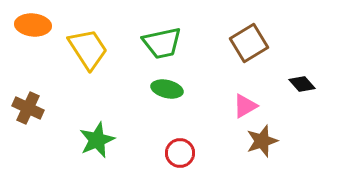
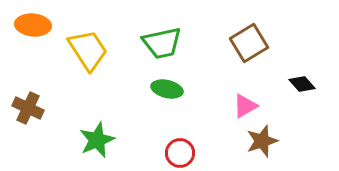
yellow trapezoid: moved 1 px down
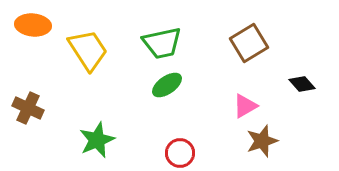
green ellipse: moved 4 px up; rotated 48 degrees counterclockwise
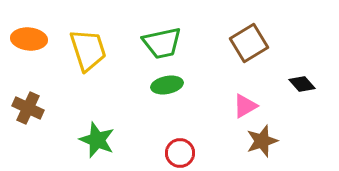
orange ellipse: moved 4 px left, 14 px down
yellow trapezoid: rotated 15 degrees clockwise
green ellipse: rotated 24 degrees clockwise
green star: rotated 27 degrees counterclockwise
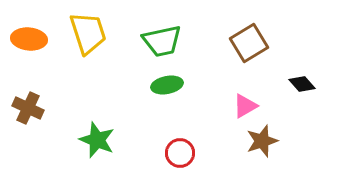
green trapezoid: moved 2 px up
yellow trapezoid: moved 17 px up
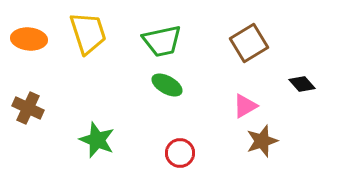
green ellipse: rotated 40 degrees clockwise
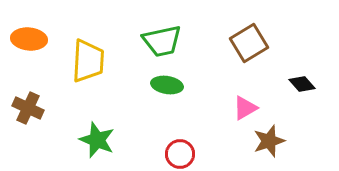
yellow trapezoid: moved 28 px down; rotated 21 degrees clockwise
green ellipse: rotated 20 degrees counterclockwise
pink triangle: moved 2 px down
brown star: moved 7 px right
red circle: moved 1 px down
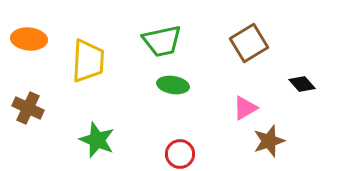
green ellipse: moved 6 px right
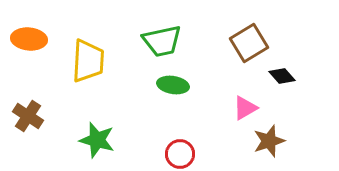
black diamond: moved 20 px left, 8 px up
brown cross: moved 8 px down; rotated 8 degrees clockwise
green star: rotated 6 degrees counterclockwise
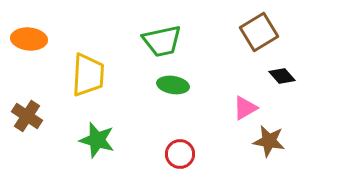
brown square: moved 10 px right, 11 px up
yellow trapezoid: moved 14 px down
brown cross: moved 1 px left
brown star: rotated 28 degrees clockwise
